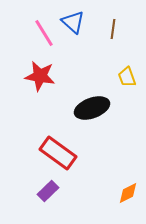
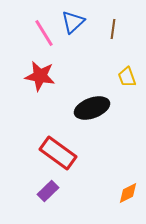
blue triangle: rotated 35 degrees clockwise
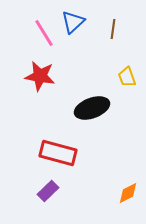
red rectangle: rotated 21 degrees counterclockwise
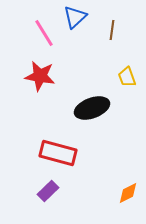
blue triangle: moved 2 px right, 5 px up
brown line: moved 1 px left, 1 px down
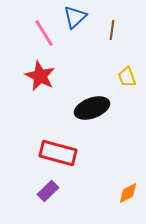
red star: rotated 16 degrees clockwise
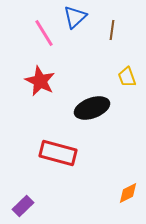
red star: moved 5 px down
purple rectangle: moved 25 px left, 15 px down
